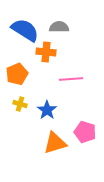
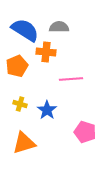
orange pentagon: moved 8 px up
orange triangle: moved 31 px left
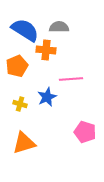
orange cross: moved 2 px up
blue star: moved 13 px up; rotated 12 degrees clockwise
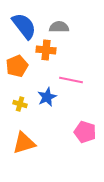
blue semicircle: moved 1 px left, 4 px up; rotated 20 degrees clockwise
pink line: moved 1 px down; rotated 15 degrees clockwise
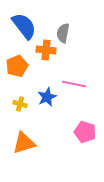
gray semicircle: moved 4 px right, 6 px down; rotated 78 degrees counterclockwise
pink line: moved 3 px right, 4 px down
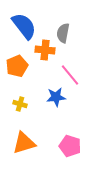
orange cross: moved 1 px left
pink line: moved 4 px left, 9 px up; rotated 40 degrees clockwise
blue star: moved 9 px right; rotated 18 degrees clockwise
pink pentagon: moved 15 px left, 14 px down
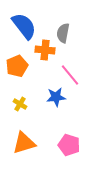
yellow cross: rotated 16 degrees clockwise
pink pentagon: moved 1 px left, 1 px up
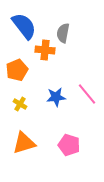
orange pentagon: moved 4 px down
pink line: moved 17 px right, 19 px down
